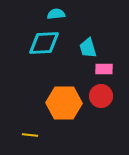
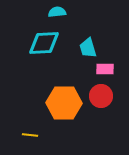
cyan semicircle: moved 1 px right, 2 px up
pink rectangle: moved 1 px right
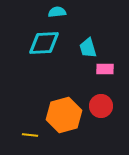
red circle: moved 10 px down
orange hexagon: moved 12 px down; rotated 16 degrees counterclockwise
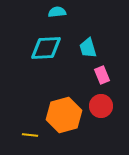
cyan diamond: moved 2 px right, 5 px down
pink rectangle: moved 3 px left, 6 px down; rotated 66 degrees clockwise
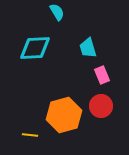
cyan semicircle: rotated 66 degrees clockwise
cyan diamond: moved 11 px left
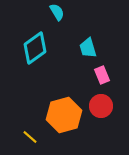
cyan diamond: rotated 32 degrees counterclockwise
yellow line: moved 2 px down; rotated 35 degrees clockwise
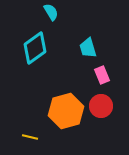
cyan semicircle: moved 6 px left
orange hexagon: moved 2 px right, 4 px up
yellow line: rotated 28 degrees counterclockwise
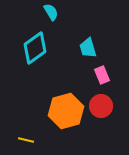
yellow line: moved 4 px left, 3 px down
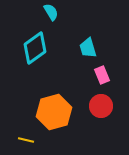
orange hexagon: moved 12 px left, 1 px down
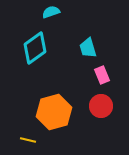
cyan semicircle: rotated 78 degrees counterclockwise
yellow line: moved 2 px right
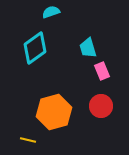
pink rectangle: moved 4 px up
